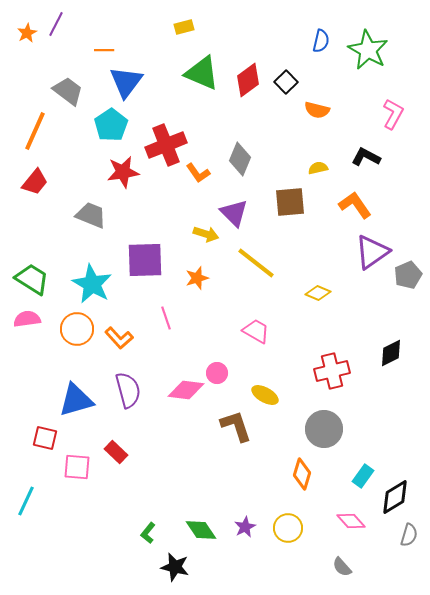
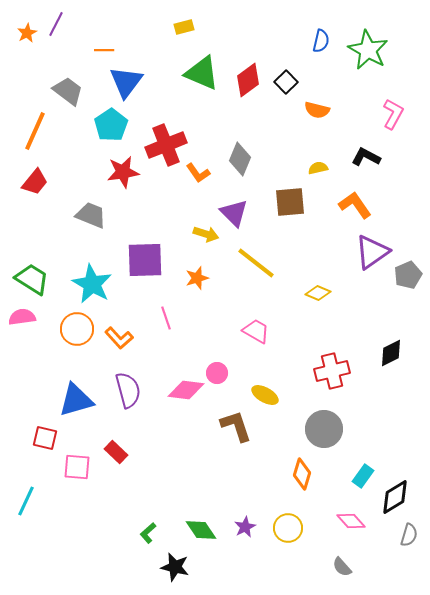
pink semicircle at (27, 319): moved 5 px left, 2 px up
green L-shape at (148, 533): rotated 10 degrees clockwise
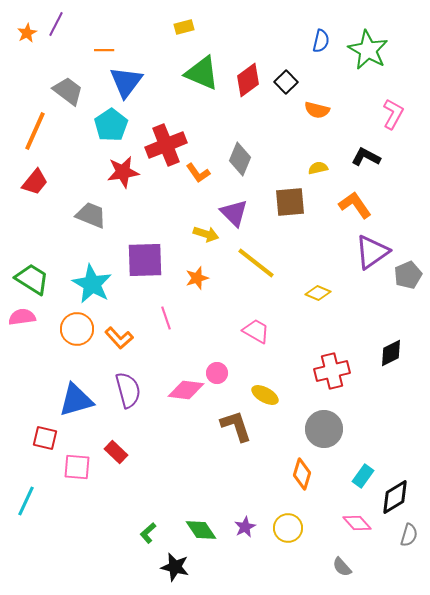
pink diamond at (351, 521): moved 6 px right, 2 px down
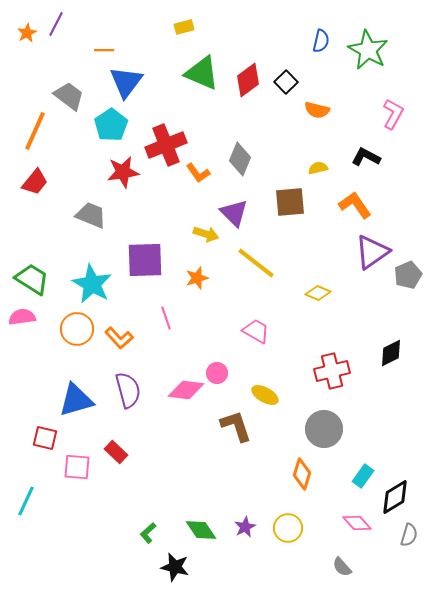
gray trapezoid at (68, 91): moved 1 px right, 5 px down
